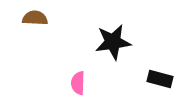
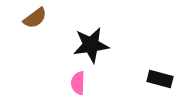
brown semicircle: rotated 140 degrees clockwise
black star: moved 22 px left, 3 px down
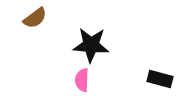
black star: rotated 12 degrees clockwise
pink semicircle: moved 4 px right, 3 px up
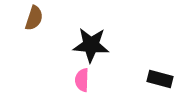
brown semicircle: moved 1 px left; rotated 35 degrees counterclockwise
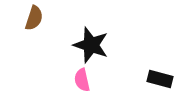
black star: rotated 15 degrees clockwise
pink semicircle: rotated 15 degrees counterclockwise
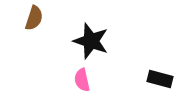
black star: moved 4 px up
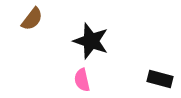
brown semicircle: moved 2 px left, 1 px down; rotated 20 degrees clockwise
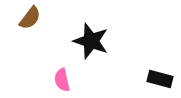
brown semicircle: moved 2 px left, 1 px up
pink semicircle: moved 20 px left
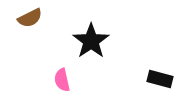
brown semicircle: rotated 25 degrees clockwise
black star: rotated 18 degrees clockwise
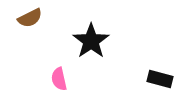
pink semicircle: moved 3 px left, 1 px up
